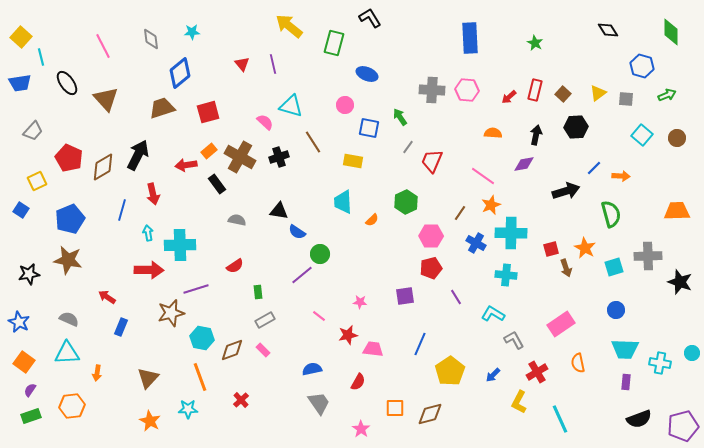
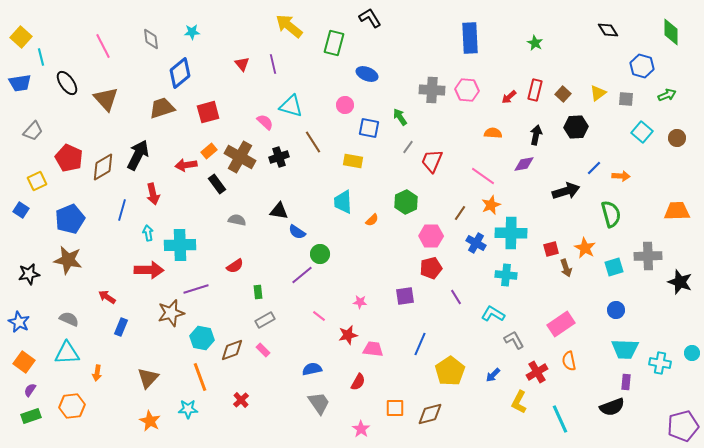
cyan square at (642, 135): moved 3 px up
orange semicircle at (578, 363): moved 9 px left, 2 px up
black semicircle at (639, 419): moved 27 px left, 12 px up
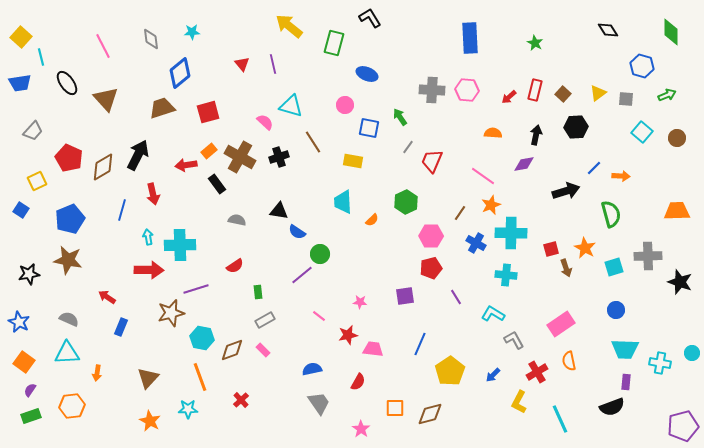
cyan arrow at (148, 233): moved 4 px down
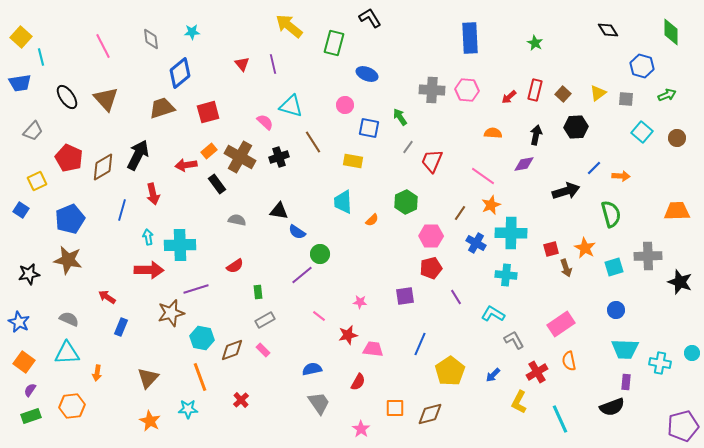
black ellipse at (67, 83): moved 14 px down
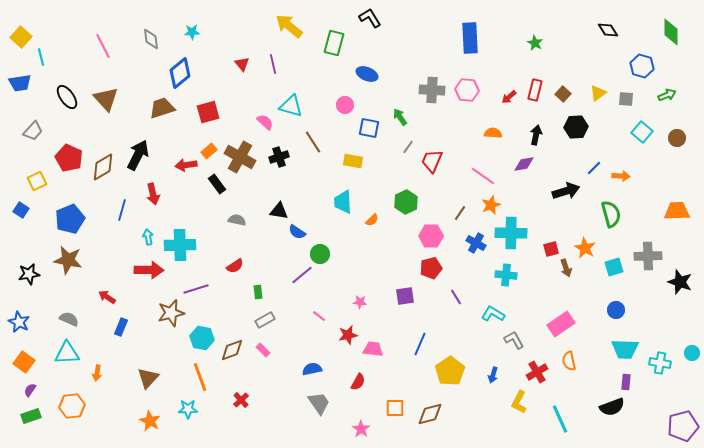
blue arrow at (493, 375): rotated 28 degrees counterclockwise
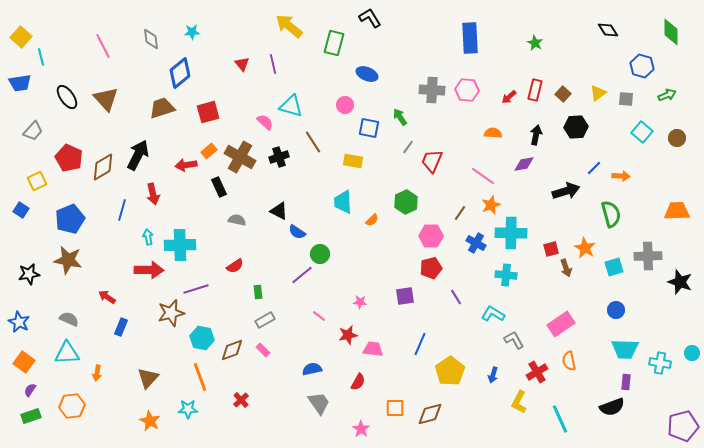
black rectangle at (217, 184): moved 2 px right, 3 px down; rotated 12 degrees clockwise
black triangle at (279, 211): rotated 18 degrees clockwise
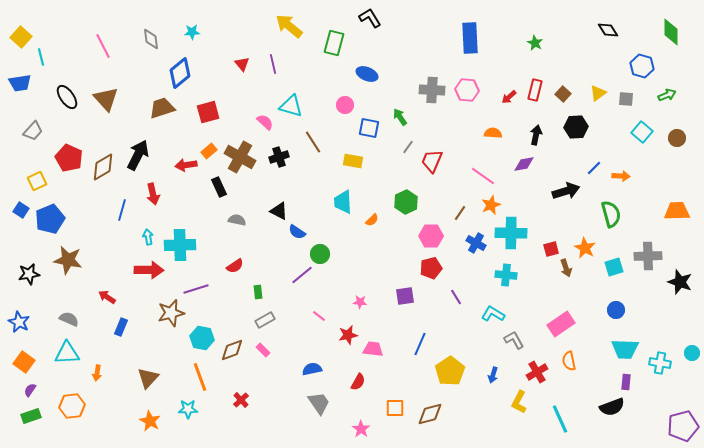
blue pentagon at (70, 219): moved 20 px left
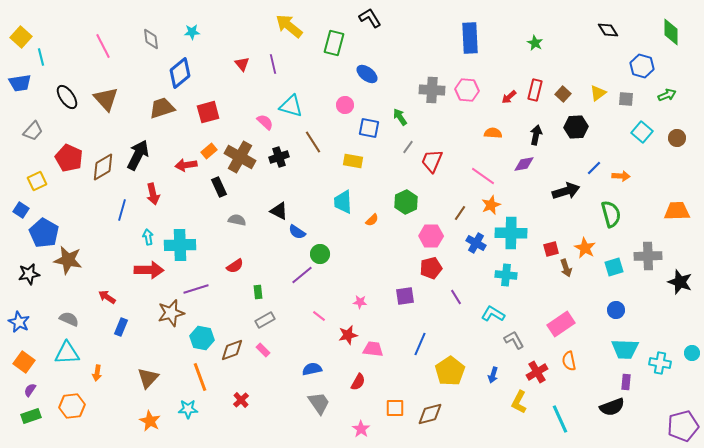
blue ellipse at (367, 74): rotated 15 degrees clockwise
blue pentagon at (50, 219): moved 6 px left, 14 px down; rotated 20 degrees counterclockwise
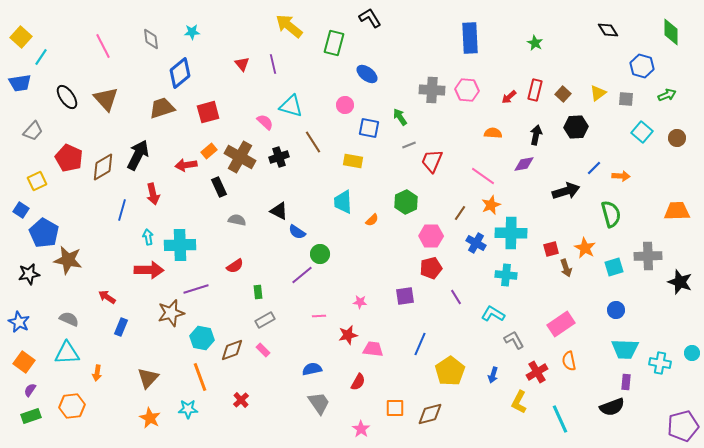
cyan line at (41, 57): rotated 48 degrees clockwise
gray line at (408, 147): moved 1 px right, 2 px up; rotated 32 degrees clockwise
pink line at (319, 316): rotated 40 degrees counterclockwise
orange star at (150, 421): moved 3 px up
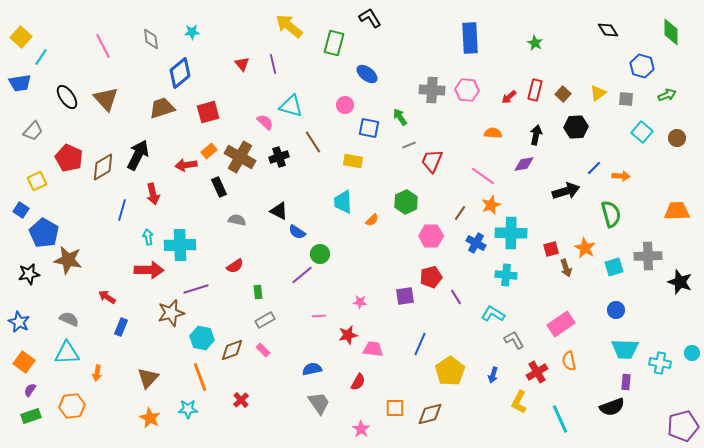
red pentagon at (431, 268): moved 9 px down
